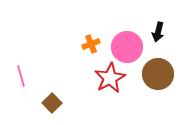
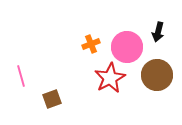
brown circle: moved 1 px left, 1 px down
brown square: moved 4 px up; rotated 24 degrees clockwise
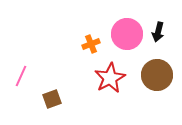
pink circle: moved 13 px up
pink line: rotated 40 degrees clockwise
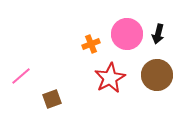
black arrow: moved 2 px down
pink line: rotated 25 degrees clockwise
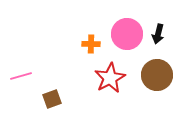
orange cross: rotated 24 degrees clockwise
pink line: rotated 25 degrees clockwise
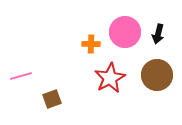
pink circle: moved 2 px left, 2 px up
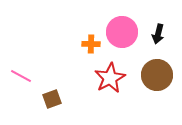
pink circle: moved 3 px left
pink line: rotated 45 degrees clockwise
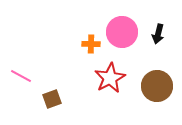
brown circle: moved 11 px down
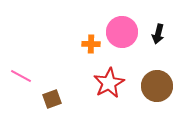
red star: moved 1 px left, 5 px down
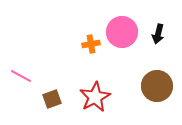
orange cross: rotated 12 degrees counterclockwise
red star: moved 14 px left, 14 px down
